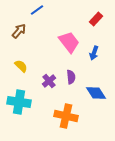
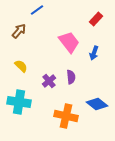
blue diamond: moved 1 px right, 11 px down; rotated 20 degrees counterclockwise
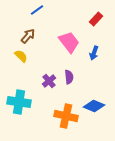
brown arrow: moved 9 px right, 5 px down
yellow semicircle: moved 10 px up
purple semicircle: moved 2 px left
blue diamond: moved 3 px left, 2 px down; rotated 15 degrees counterclockwise
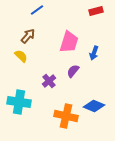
red rectangle: moved 8 px up; rotated 32 degrees clockwise
pink trapezoid: rotated 55 degrees clockwise
purple semicircle: moved 4 px right, 6 px up; rotated 136 degrees counterclockwise
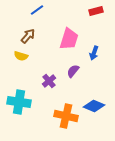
pink trapezoid: moved 3 px up
yellow semicircle: rotated 152 degrees clockwise
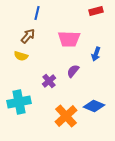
blue line: moved 3 px down; rotated 40 degrees counterclockwise
pink trapezoid: rotated 75 degrees clockwise
blue arrow: moved 2 px right, 1 px down
cyan cross: rotated 20 degrees counterclockwise
orange cross: rotated 35 degrees clockwise
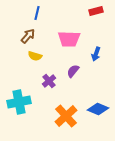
yellow semicircle: moved 14 px right
blue diamond: moved 4 px right, 3 px down
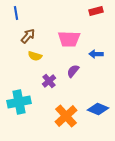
blue line: moved 21 px left; rotated 24 degrees counterclockwise
blue arrow: rotated 72 degrees clockwise
